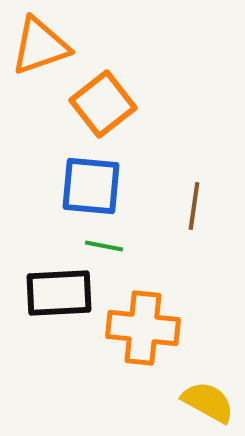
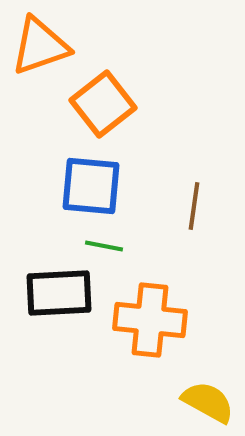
orange cross: moved 7 px right, 8 px up
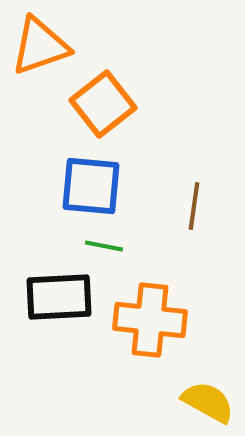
black rectangle: moved 4 px down
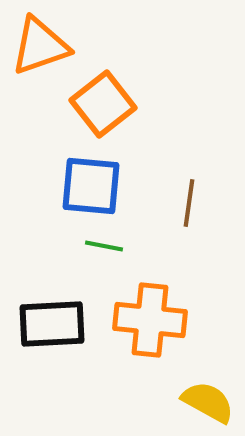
brown line: moved 5 px left, 3 px up
black rectangle: moved 7 px left, 27 px down
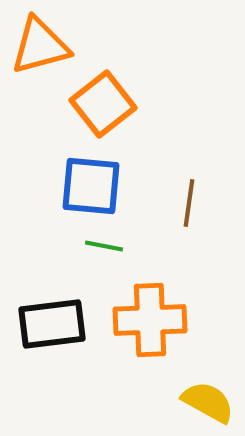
orange triangle: rotated 4 degrees clockwise
orange cross: rotated 8 degrees counterclockwise
black rectangle: rotated 4 degrees counterclockwise
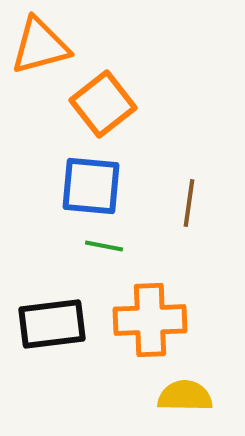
yellow semicircle: moved 23 px left, 6 px up; rotated 28 degrees counterclockwise
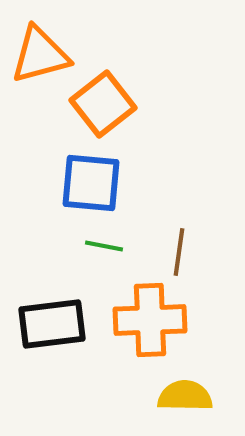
orange triangle: moved 9 px down
blue square: moved 3 px up
brown line: moved 10 px left, 49 px down
